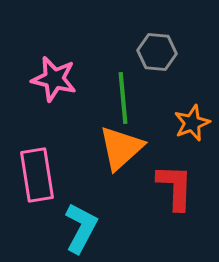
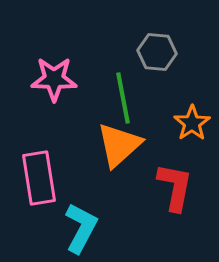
pink star: rotated 12 degrees counterclockwise
green line: rotated 6 degrees counterclockwise
orange star: rotated 12 degrees counterclockwise
orange triangle: moved 2 px left, 3 px up
pink rectangle: moved 2 px right, 3 px down
red L-shape: rotated 9 degrees clockwise
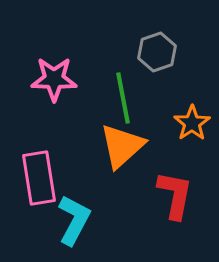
gray hexagon: rotated 24 degrees counterclockwise
orange triangle: moved 3 px right, 1 px down
red L-shape: moved 8 px down
cyan L-shape: moved 7 px left, 8 px up
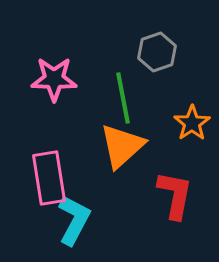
pink rectangle: moved 10 px right
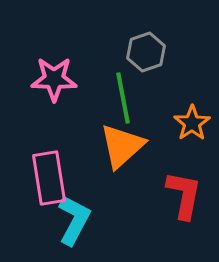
gray hexagon: moved 11 px left
red L-shape: moved 9 px right
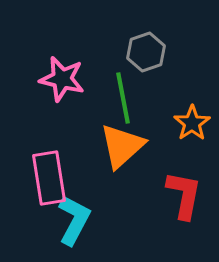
pink star: moved 8 px right; rotated 12 degrees clockwise
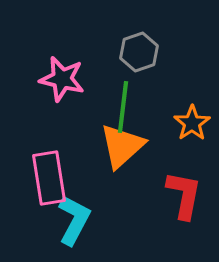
gray hexagon: moved 7 px left
green line: moved 9 px down; rotated 18 degrees clockwise
